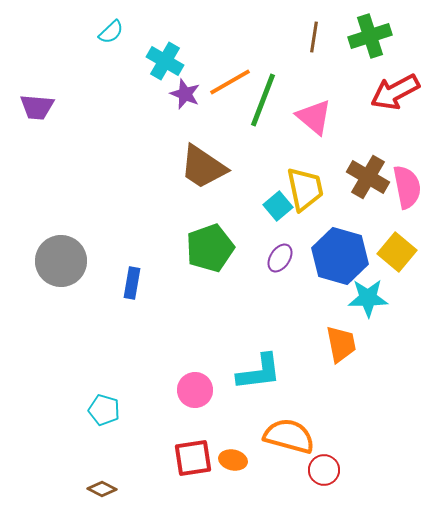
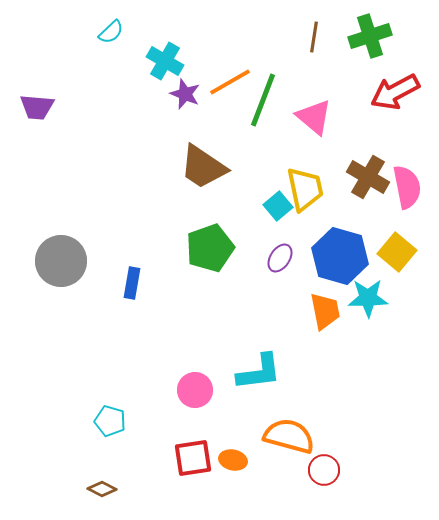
orange trapezoid: moved 16 px left, 33 px up
cyan pentagon: moved 6 px right, 11 px down
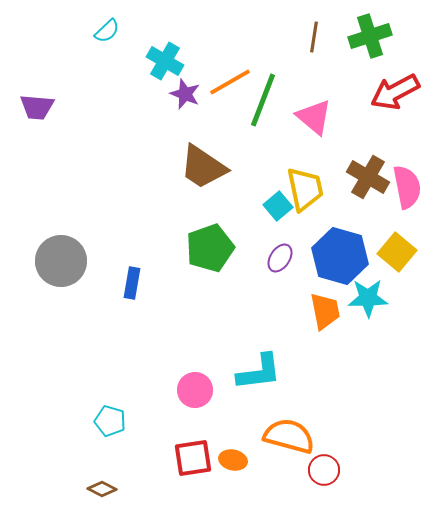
cyan semicircle: moved 4 px left, 1 px up
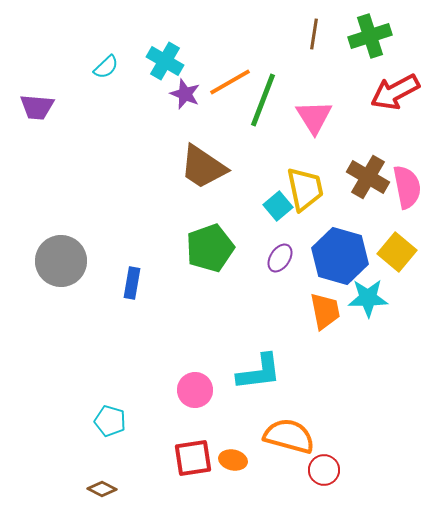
cyan semicircle: moved 1 px left, 36 px down
brown line: moved 3 px up
pink triangle: rotated 18 degrees clockwise
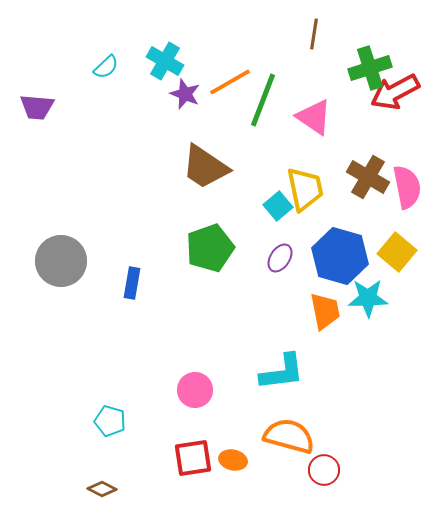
green cross: moved 32 px down
pink triangle: rotated 24 degrees counterclockwise
brown trapezoid: moved 2 px right
cyan L-shape: moved 23 px right
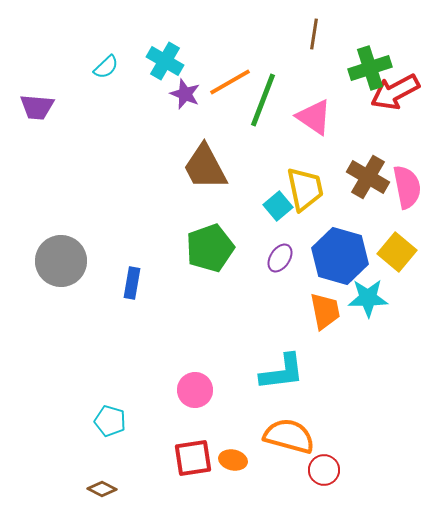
brown trapezoid: rotated 28 degrees clockwise
